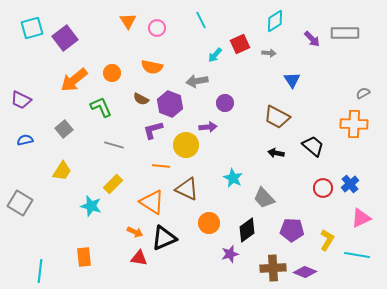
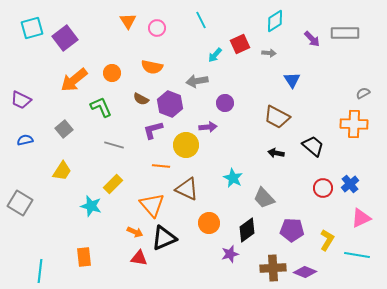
orange triangle at (152, 202): moved 3 px down; rotated 16 degrees clockwise
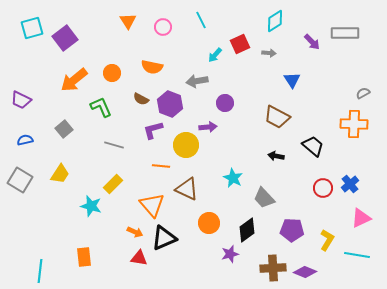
pink circle at (157, 28): moved 6 px right, 1 px up
purple arrow at (312, 39): moved 3 px down
black arrow at (276, 153): moved 3 px down
yellow trapezoid at (62, 171): moved 2 px left, 3 px down
gray square at (20, 203): moved 23 px up
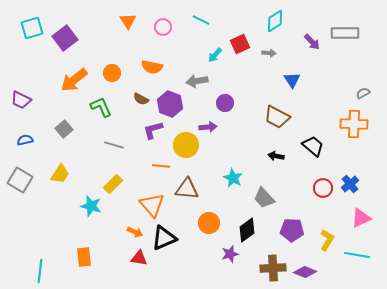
cyan line at (201, 20): rotated 36 degrees counterclockwise
brown triangle at (187, 189): rotated 20 degrees counterclockwise
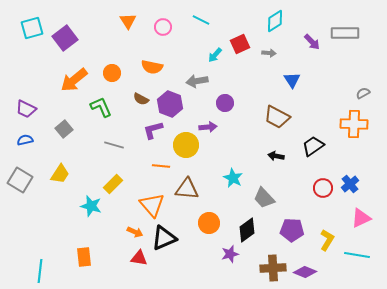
purple trapezoid at (21, 100): moved 5 px right, 9 px down
black trapezoid at (313, 146): rotated 75 degrees counterclockwise
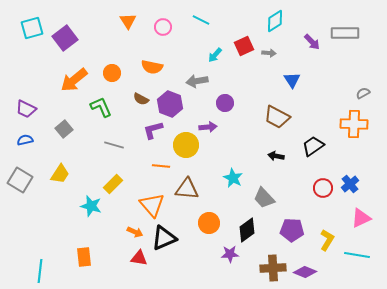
red square at (240, 44): moved 4 px right, 2 px down
purple star at (230, 254): rotated 12 degrees clockwise
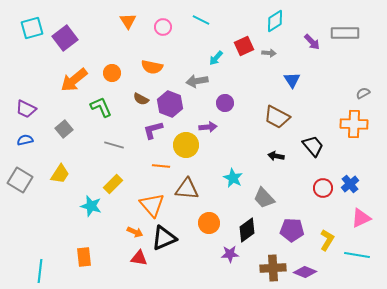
cyan arrow at (215, 55): moved 1 px right, 3 px down
black trapezoid at (313, 146): rotated 85 degrees clockwise
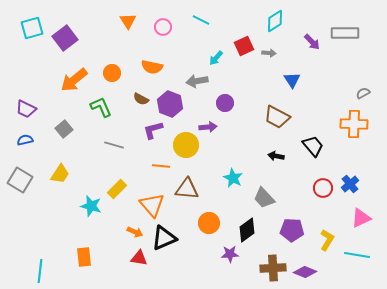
yellow rectangle at (113, 184): moved 4 px right, 5 px down
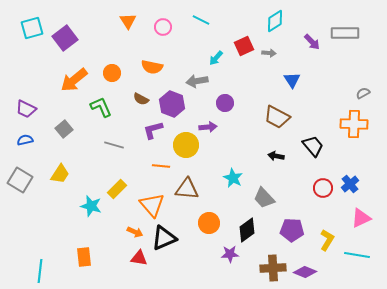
purple hexagon at (170, 104): moved 2 px right
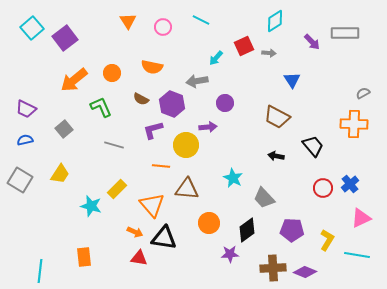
cyan square at (32, 28): rotated 25 degrees counterclockwise
black triangle at (164, 238): rotated 32 degrees clockwise
